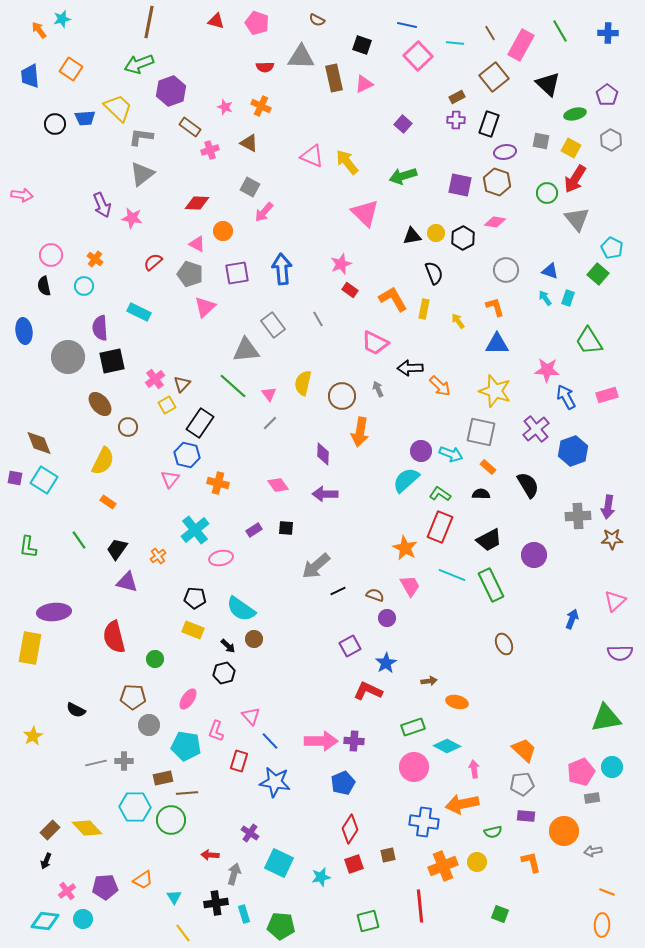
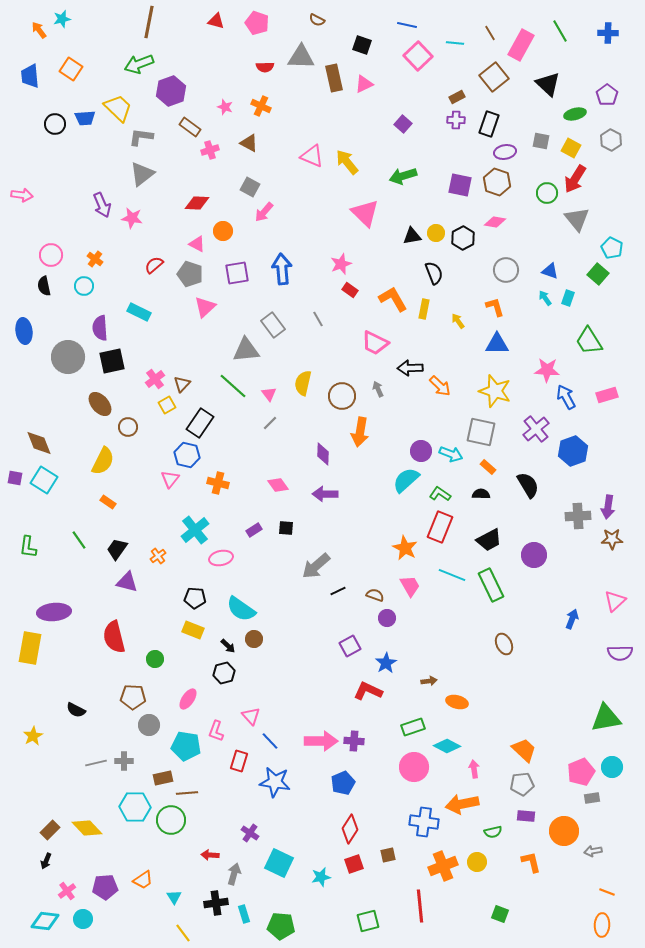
red semicircle at (153, 262): moved 1 px right, 3 px down
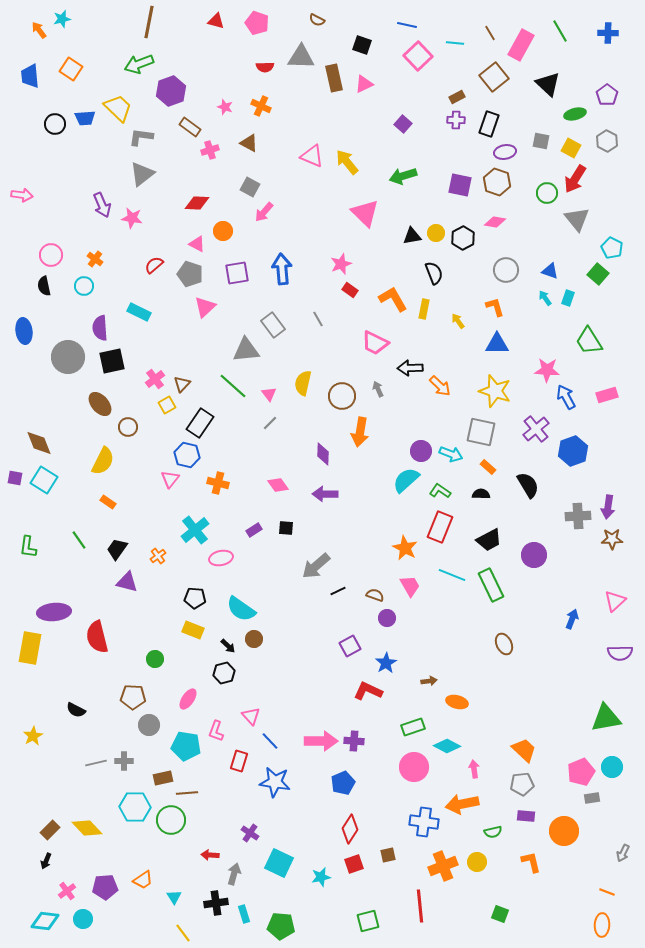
gray hexagon at (611, 140): moved 4 px left, 1 px down
green L-shape at (440, 494): moved 3 px up
red semicircle at (114, 637): moved 17 px left
gray arrow at (593, 851): moved 30 px right, 2 px down; rotated 54 degrees counterclockwise
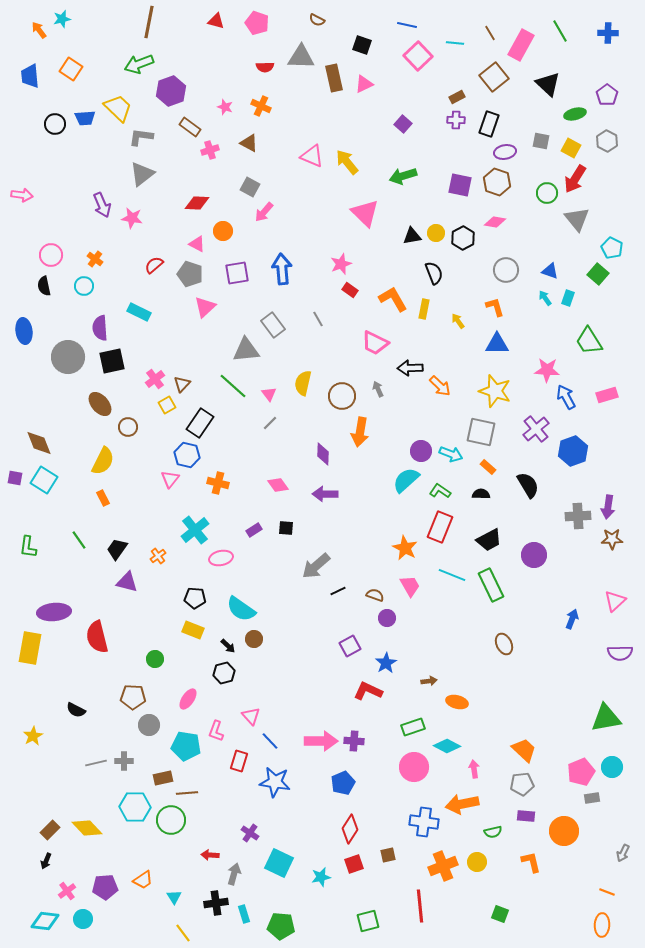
orange rectangle at (108, 502): moved 5 px left, 4 px up; rotated 28 degrees clockwise
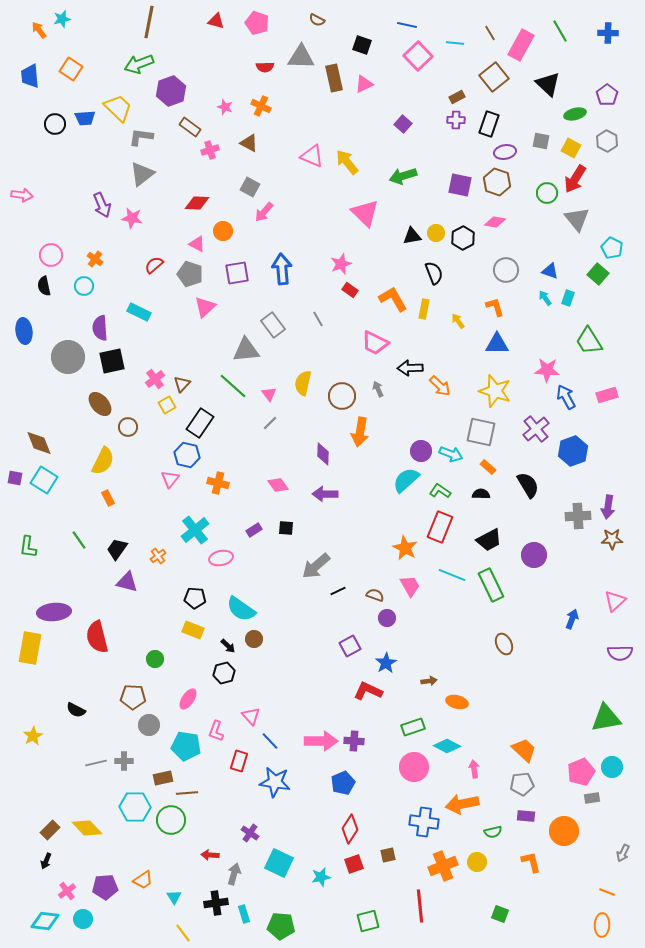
orange rectangle at (103, 498): moved 5 px right
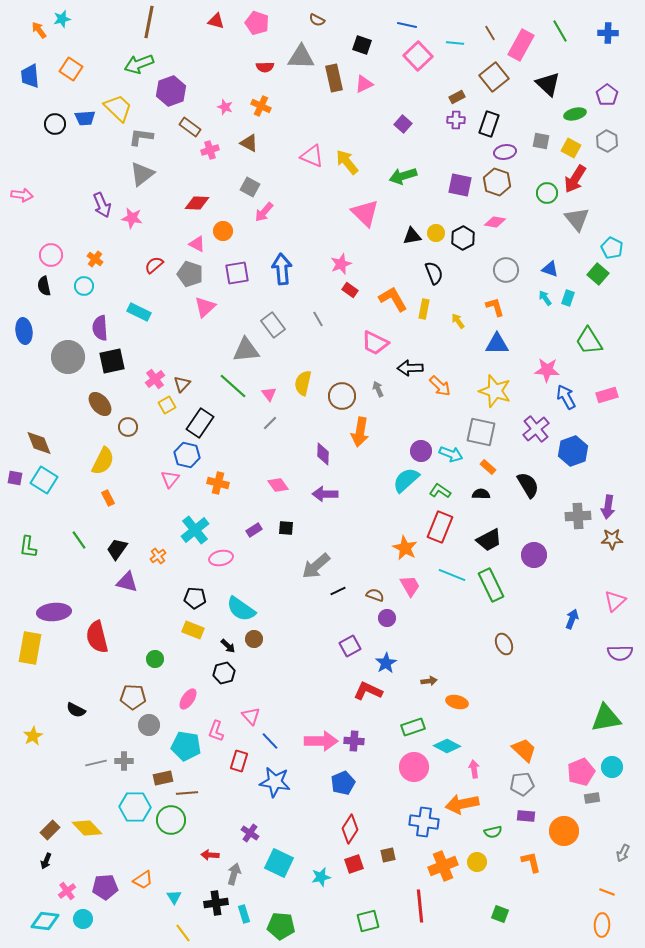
blue triangle at (550, 271): moved 2 px up
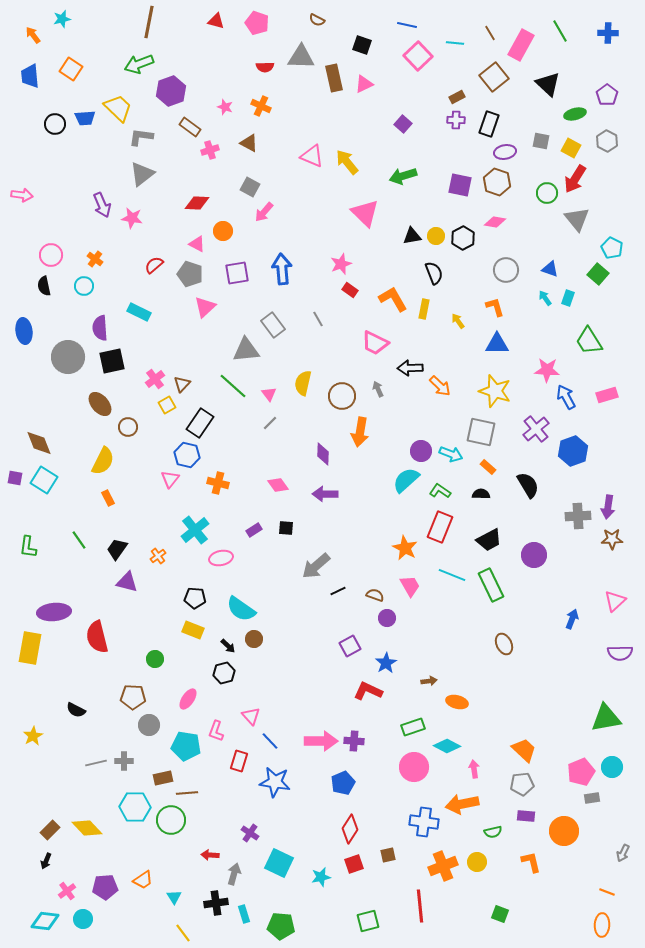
orange arrow at (39, 30): moved 6 px left, 5 px down
yellow circle at (436, 233): moved 3 px down
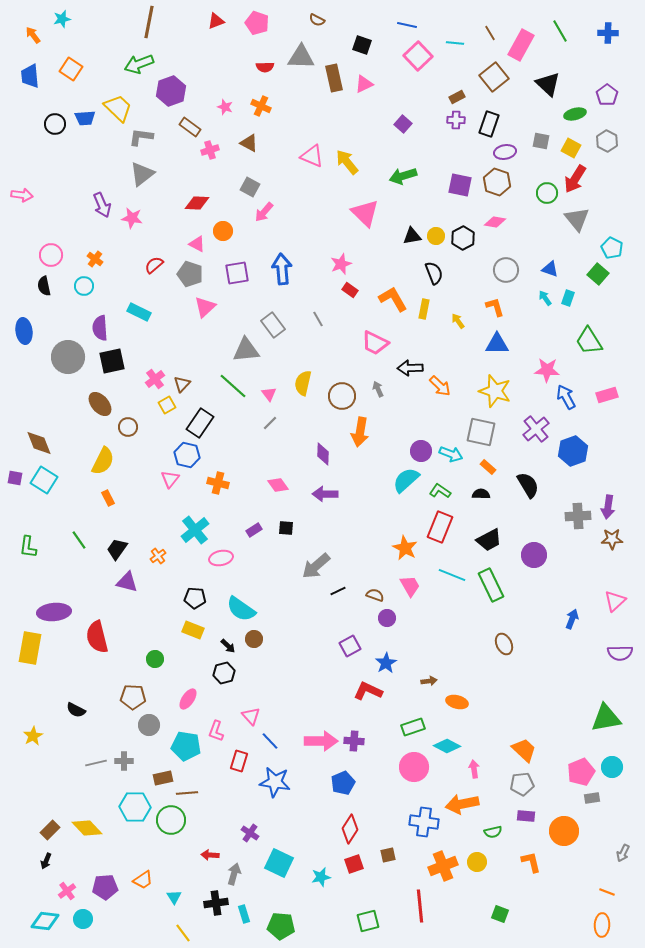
red triangle at (216, 21): rotated 36 degrees counterclockwise
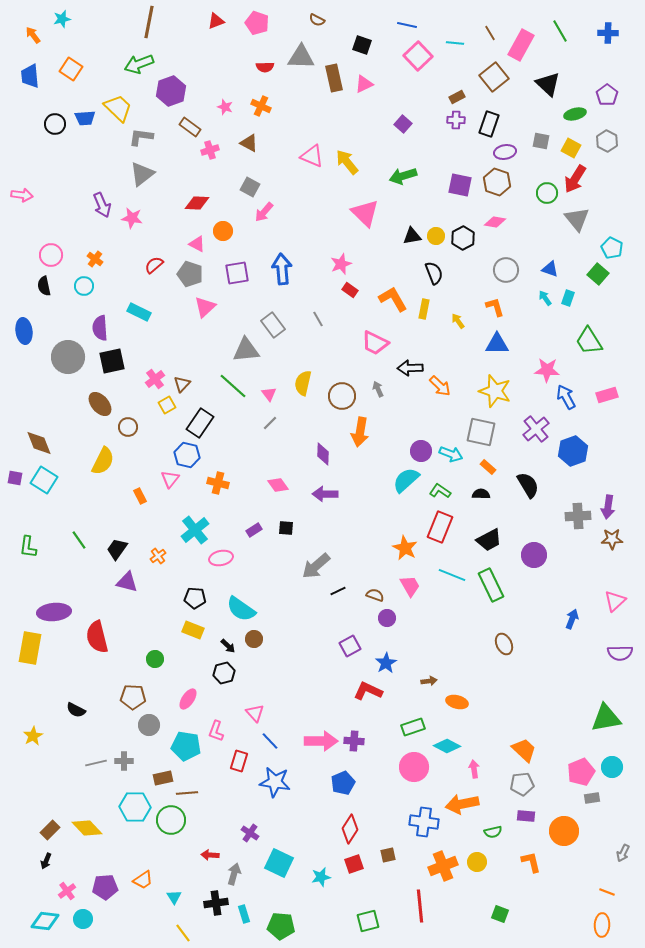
orange rectangle at (108, 498): moved 32 px right, 2 px up
pink triangle at (251, 716): moved 4 px right, 3 px up
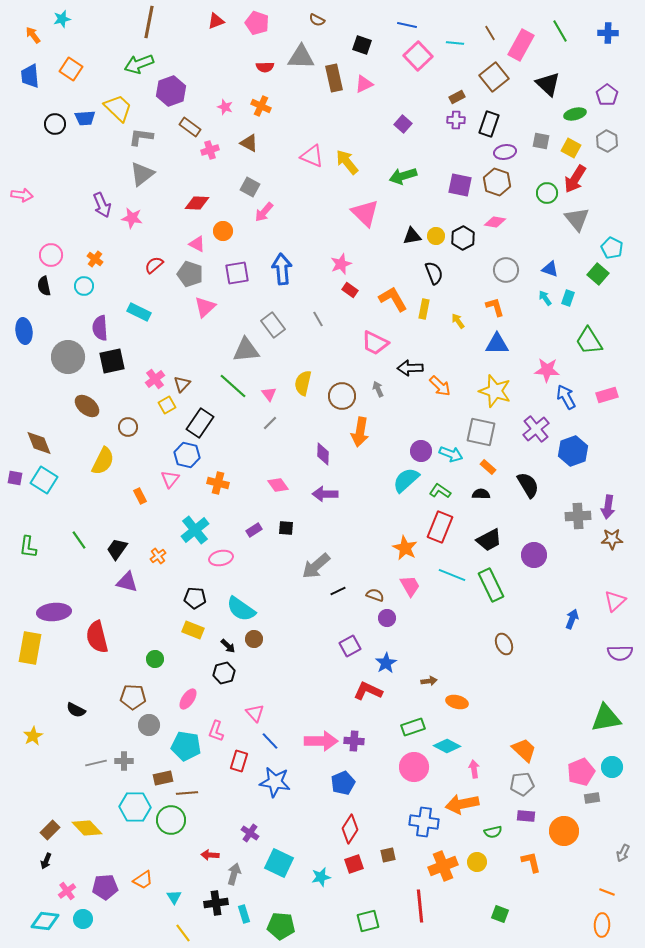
brown ellipse at (100, 404): moved 13 px left, 2 px down; rotated 10 degrees counterclockwise
